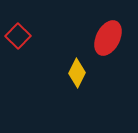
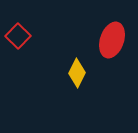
red ellipse: moved 4 px right, 2 px down; rotated 8 degrees counterclockwise
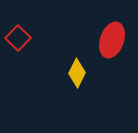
red square: moved 2 px down
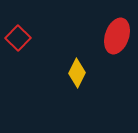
red ellipse: moved 5 px right, 4 px up
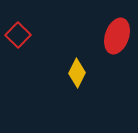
red square: moved 3 px up
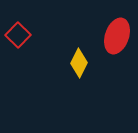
yellow diamond: moved 2 px right, 10 px up
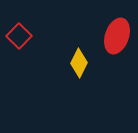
red square: moved 1 px right, 1 px down
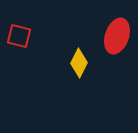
red square: rotated 30 degrees counterclockwise
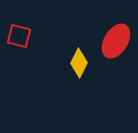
red ellipse: moved 1 px left, 5 px down; rotated 12 degrees clockwise
